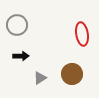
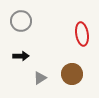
gray circle: moved 4 px right, 4 px up
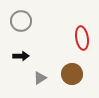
red ellipse: moved 4 px down
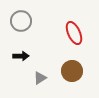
red ellipse: moved 8 px left, 5 px up; rotated 15 degrees counterclockwise
brown circle: moved 3 px up
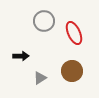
gray circle: moved 23 px right
